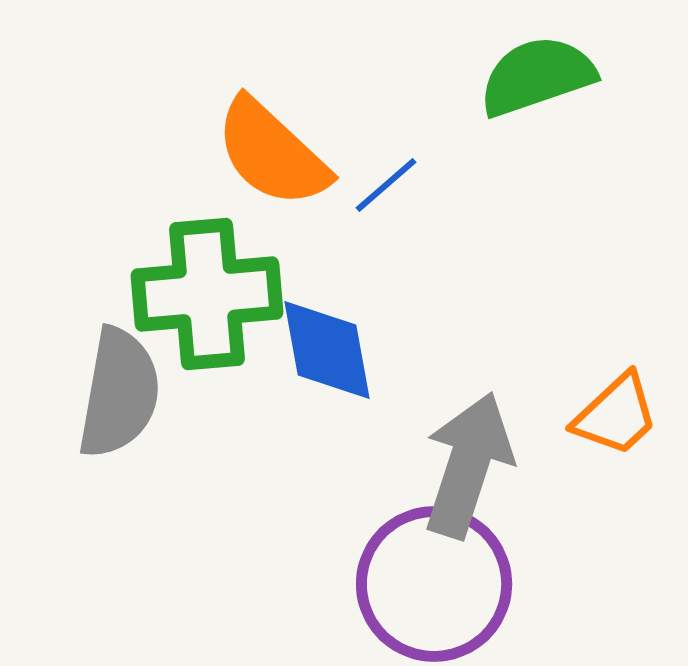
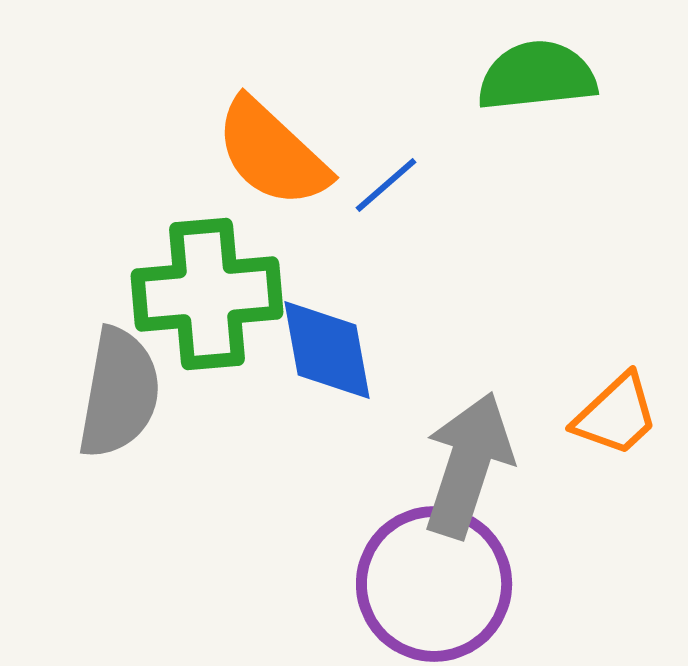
green semicircle: rotated 13 degrees clockwise
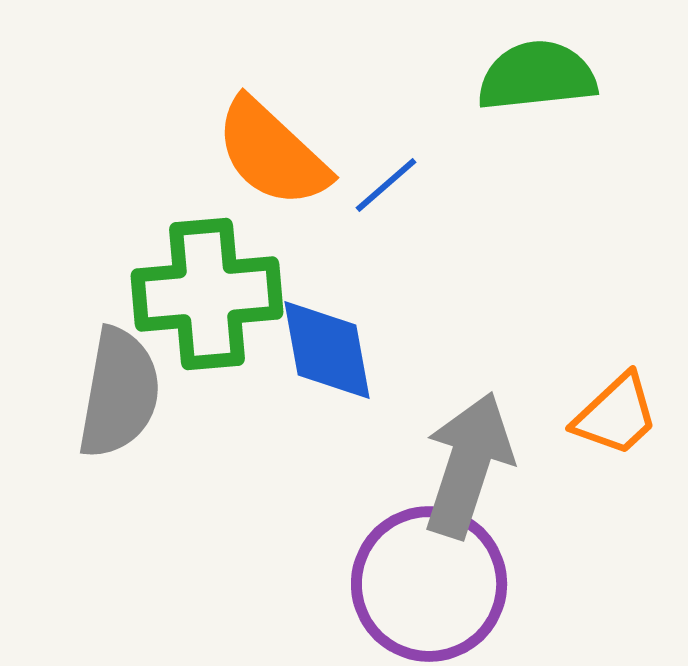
purple circle: moved 5 px left
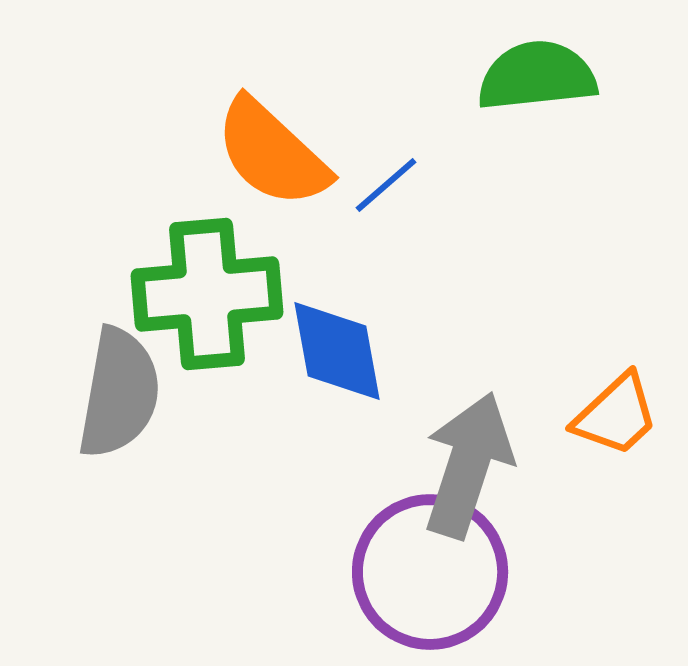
blue diamond: moved 10 px right, 1 px down
purple circle: moved 1 px right, 12 px up
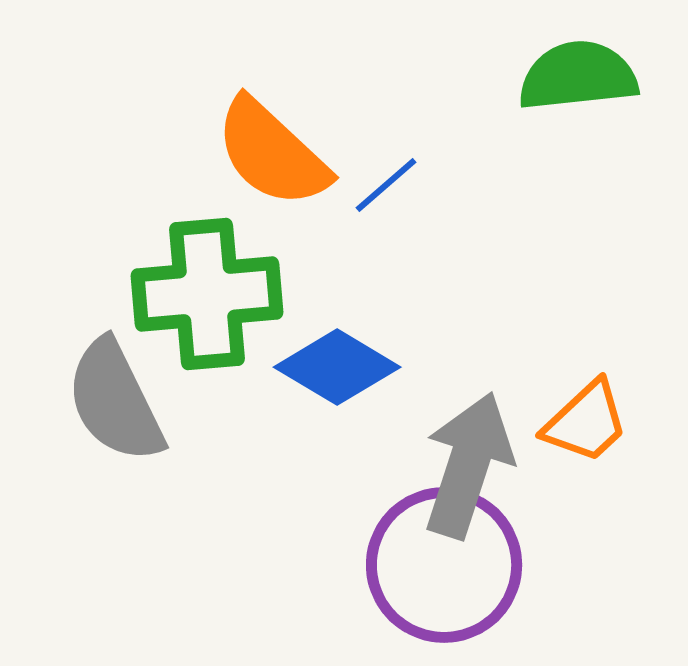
green semicircle: moved 41 px right
blue diamond: moved 16 px down; rotated 49 degrees counterclockwise
gray semicircle: moved 4 px left, 8 px down; rotated 144 degrees clockwise
orange trapezoid: moved 30 px left, 7 px down
purple circle: moved 14 px right, 7 px up
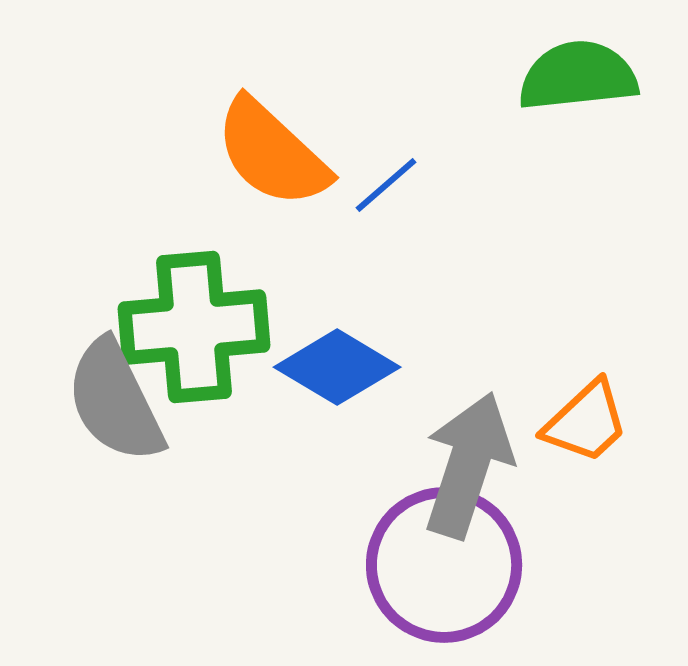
green cross: moved 13 px left, 33 px down
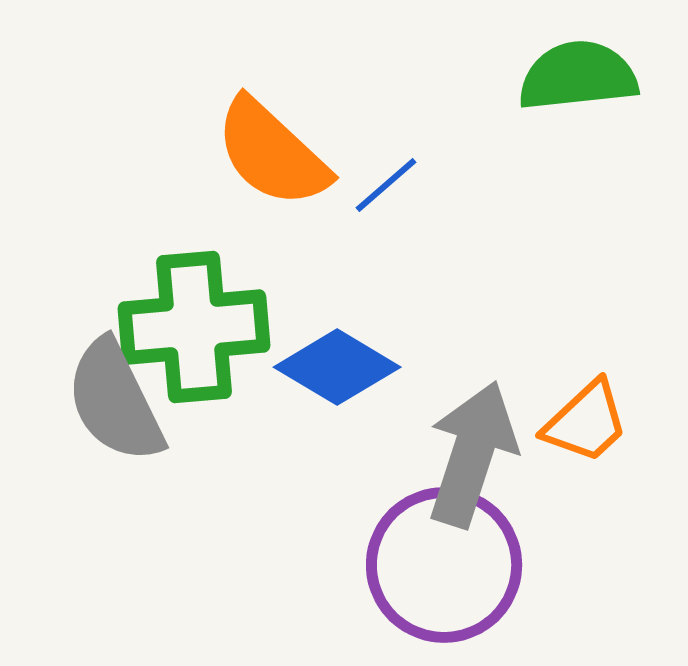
gray arrow: moved 4 px right, 11 px up
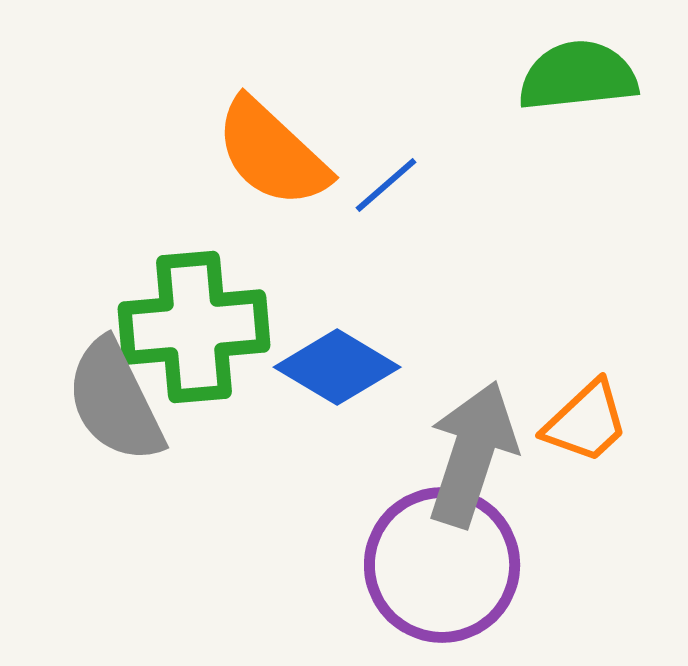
purple circle: moved 2 px left
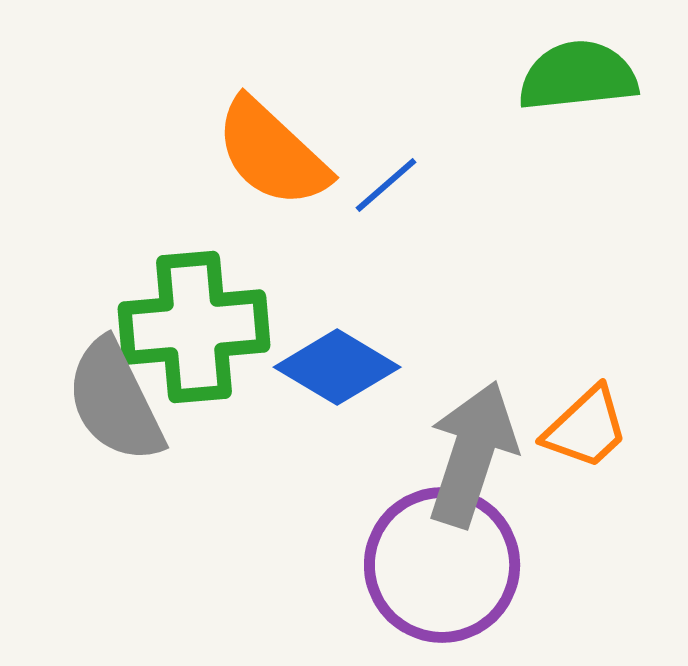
orange trapezoid: moved 6 px down
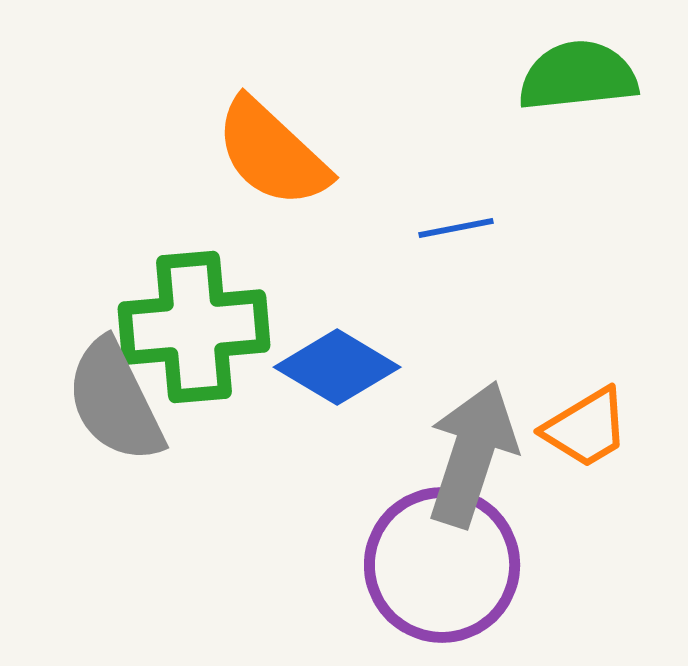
blue line: moved 70 px right, 43 px down; rotated 30 degrees clockwise
orange trapezoid: rotated 12 degrees clockwise
